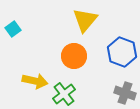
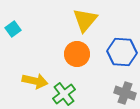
blue hexagon: rotated 16 degrees counterclockwise
orange circle: moved 3 px right, 2 px up
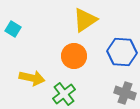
yellow triangle: rotated 16 degrees clockwise
cyan square: rotated 21 degrees counterclockwise
orange circle: moved 3 px left, 2 px down
yellow arrow: moved 3 px left, 3 px up
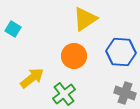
yellow triangle: moved 1 px up
blue hexagon: moved 1 px left
yellow arrow: rotated 50 degrees counterclockwise
